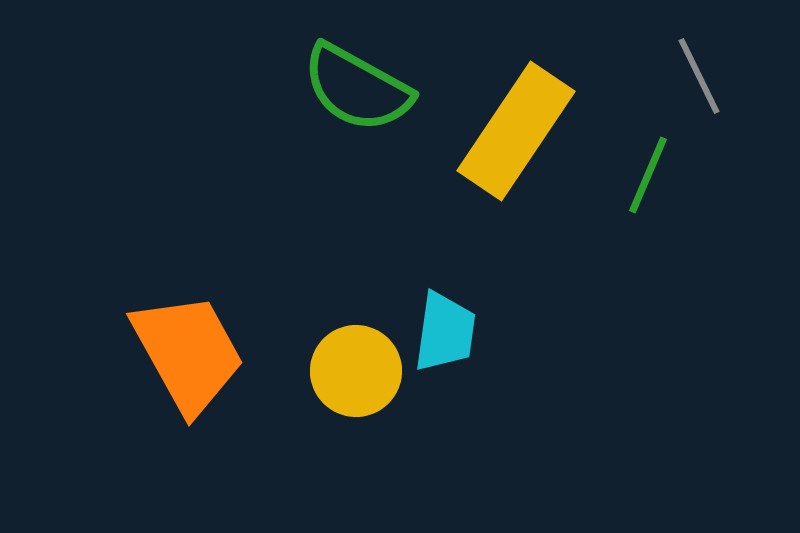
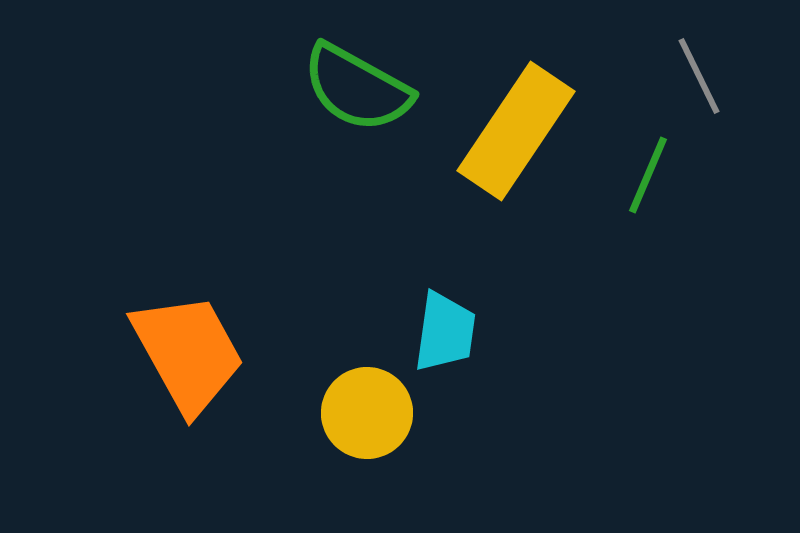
yellow circle: moved 11 px right, 42 px down
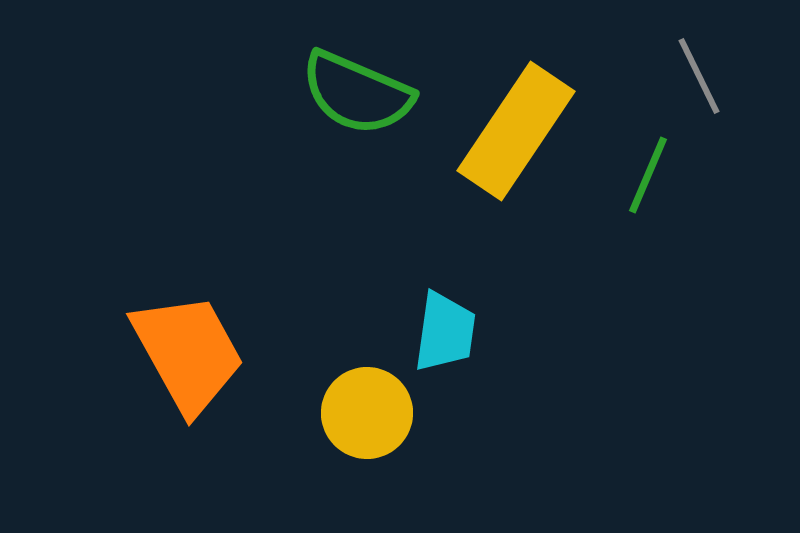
green semicircle: moved 5 px down; rotated 6 degrees counterclockwise
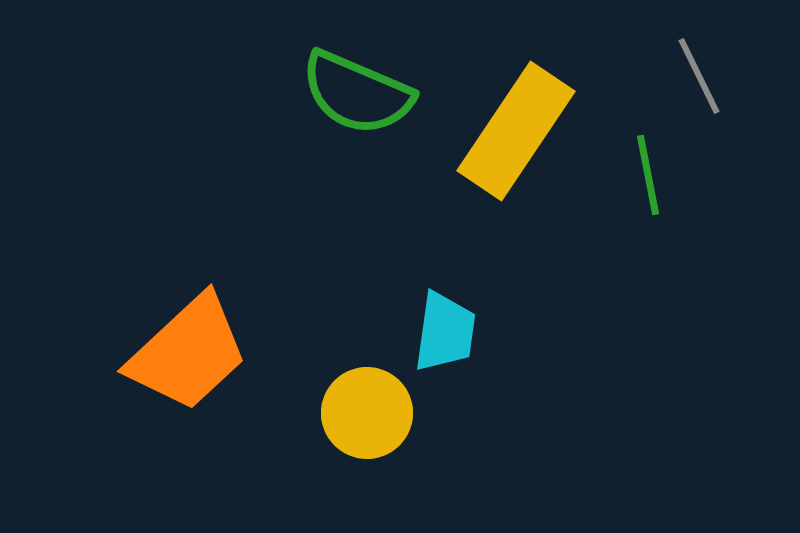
green line: rotated 34 degrees counterclockwise
orange trapezoid: rotated 76 degrees clockwise
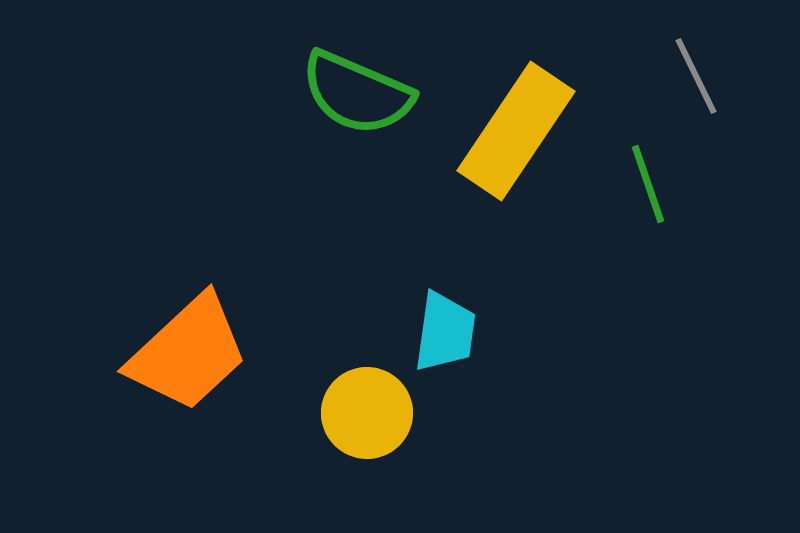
gray line: moved 3 px left
green line: moved 9 px down; rotated 8 degrees counterclockwise
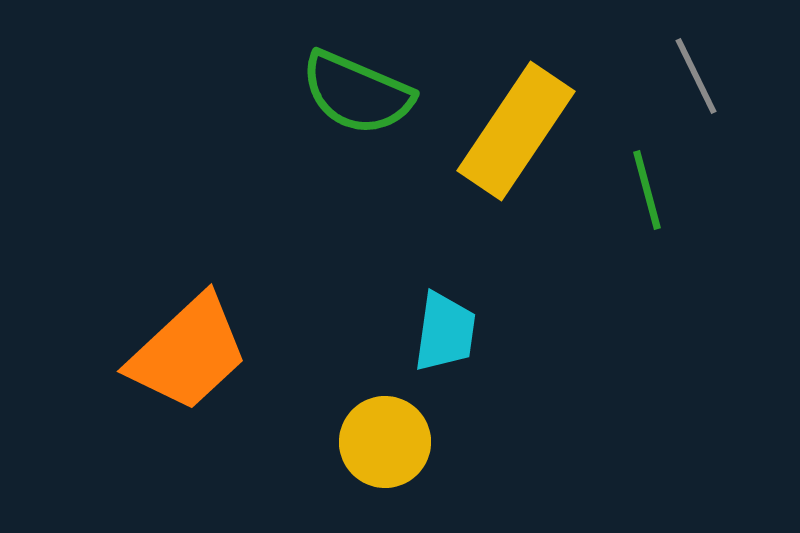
green line: moved 1 px left, 6 px down; rotated 4 degrees clockwise
yellow circle: moved 18 px right, 29 px down
